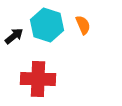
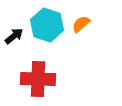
orange semicircle: moved 2 px left, 1 px up; rotated 108 degrees counterclockwise
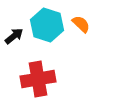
orange semicircle: rotated 84 degrees clockwise
red cross: rotated 12 degrees counterclockwise
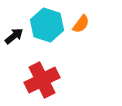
orange semicircle: rotated 84 degrees clockwise
red cross: moved 4 px right, 1 px down; rotated 16 degrees counterclockwise
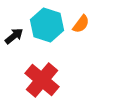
red cross: rotated 24 degrees counterclockwise
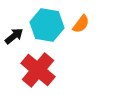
cyan hexagon: rotated 8 degrees counterclockwise
red cross: moved 4 px left, 10 px up
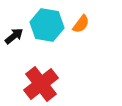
red cross: moved 3 px right, 14 px down; rotated 12 degrees clockwise
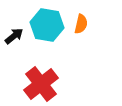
orange semicircle: rotated 24 degrees counterclockwise
